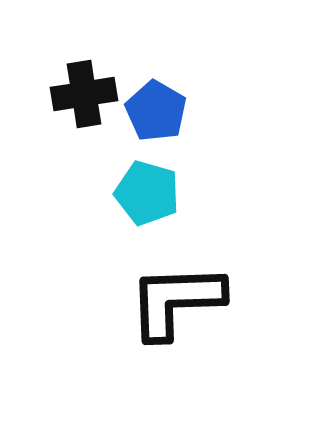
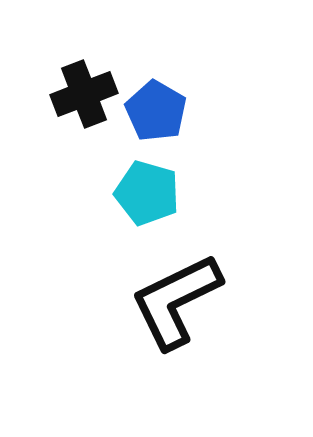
black cross: rotated 12 degrees counterclockwise
black L-shape: rotated 24 degrees counterclockwise
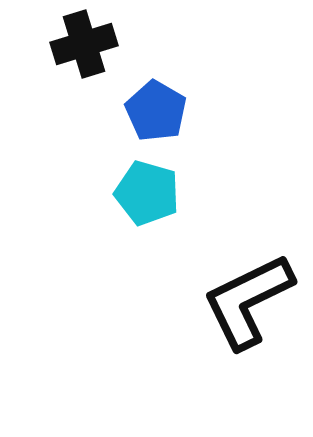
black cross: moved 50 px up; rotated 4 degrees clockwise
black L-shape: moved 72 px right
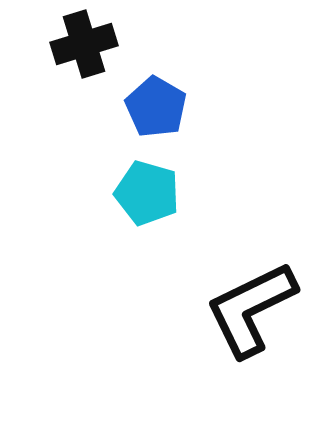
blue pentagon: moved 4 px up
black L-shape: moved 3 px right, 8 px down
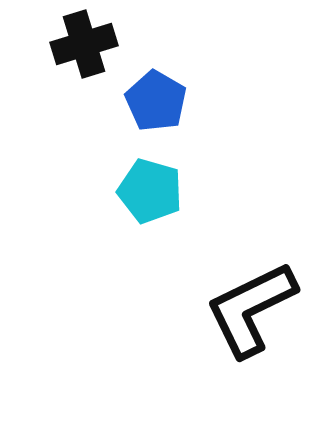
blue pentagon: moved 6 px up
cyan pentagon: moved 3 px right, 2 px up
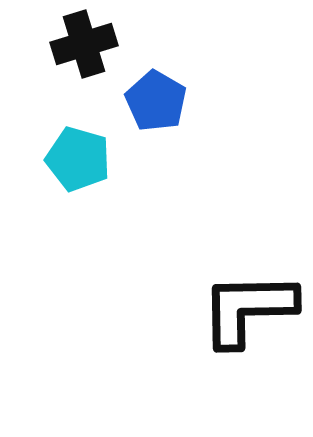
cyan pentagon: moved 72 px left, 32 px up
black L-shape: moved 3 px left; rotated 25 degrees clockwise
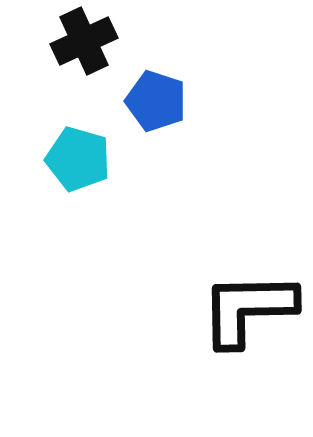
black cross: moved 3 px up; rotated 8 degrees counterclockwise
blue pentagon: rotated 12 degrees counterclockwise
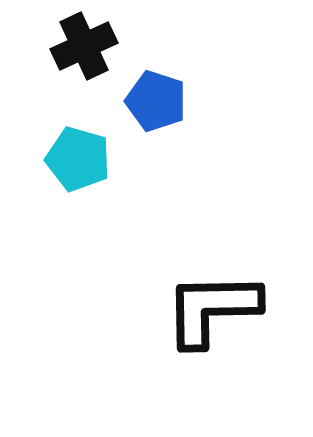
black cross: moved 5 px down
black L-shape: moved 36 px left
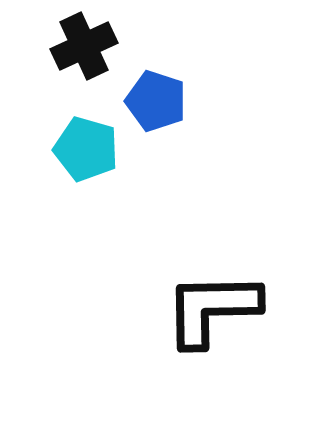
cyan pentagon: moved 8 px right, 10 px up
